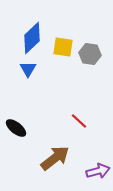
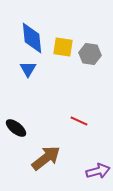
blue diamond: rotated 52 degrees counterclockwise
red line: rotated 18 degrees counterclockwise
brown arrow: moved 9 px left
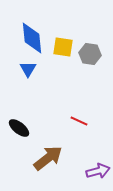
black ellipse: moved 3 px right
brown arrow: moved 2 px right
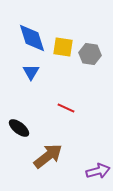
blue diamond: rotated 12 degrees counterclockwise
blue triangle: moved 3 px right, 3 px down
red line: moved 13 px left, 13 px up
brown arrow: moved 2 px up
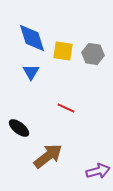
yellow square: moved 4 px down
gray hexagon: moved 3 px right
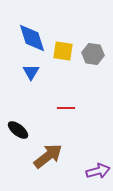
red line: rotated 24 degrees counterclockwise
black ellipse: moved 1 px left, 2 px down
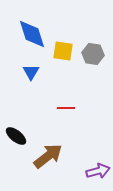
blue diamond: moved 4 px up
black ellipse: moved 2 px left, 6 px down
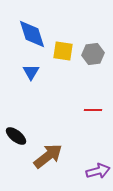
gray hexagon: rotated 15 degrees counterclockwise
red line: moved 27 px right, 2 px down
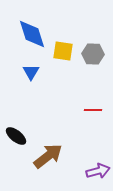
gray hexagon: rotated 10 degrees clockwise
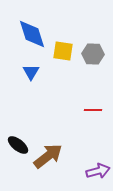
black ellipse: moved 2 px right, 9 px down
